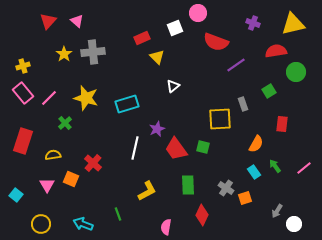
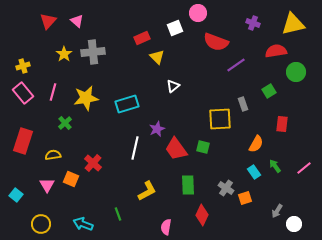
pink line at (49, 98): moved 4 px right, 6 px up; rotated 30 degrees counterclockwise
yellow star at (86, 98): rotated 25 degrees counterclockwise
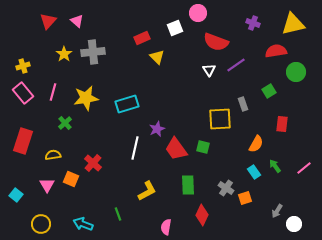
white triangle at (173, 86): moved 36 px right, 16 px up; rotated 24 degrees counterclockwise
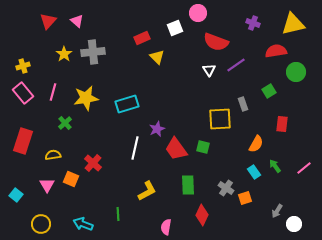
green line at (118, 214): rotated 16 degrees clockwise
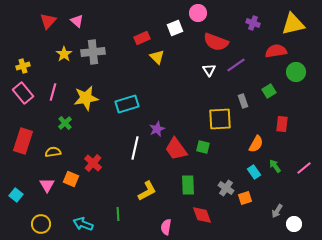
gray rectangle at (243, 104): moved 3 px up
yellow semicircle at (53, 155): moved 3 px up
red diamond at (202, 215): rotated 45 degrees counterclockwise
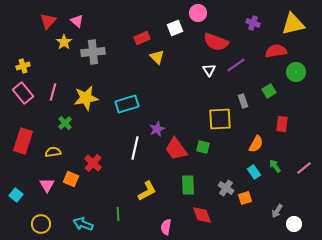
yellow star at (64, 54): moved 12 px up
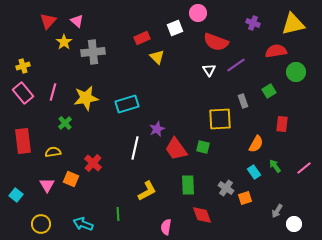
red rectangle at (23, 141): rotated 25 degrees counterclockwise
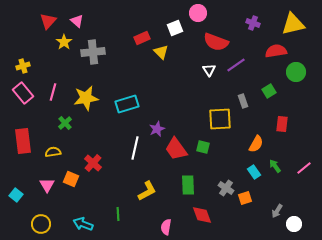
yellow triangle at (157, 57): moved 4 px right, 5 px up
